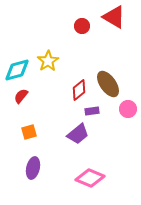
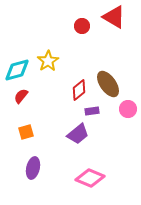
orange square: moved 3 px left
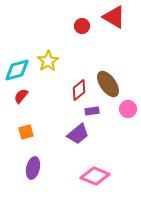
pink diamond: moved 5 px right, 2 px up
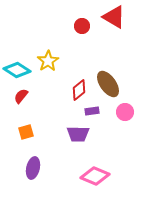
cyan diamond: rotated 48 degrees clockwise
pink circle: moved 3 px left, 3 px down
purple trapezoid: rotated 40 degrees clockwise
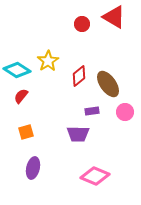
red circle: moved 2 px up
red diamond: moved 14 px up
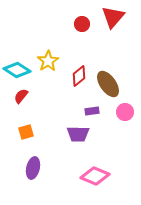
red triangle: moved 1 px left; rotated 40 degrees clockwise
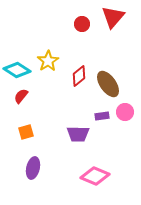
purple rectangle: moved 10 px right, 5 px down
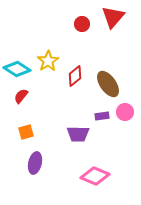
cyan diamond: moved 1 px up
red diamond: moved 4 px left
purple ellipse: moved 2 px right, 5 px up
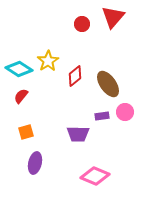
cyan diamond: moved 2 px right
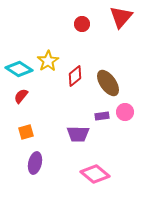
red triangle: moved 8 px right
brown ellipse: moved 1 px up
pink diamond: moved 2 px up; rotated 16 degrees clockwise
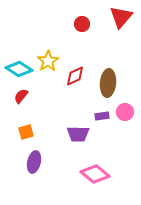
red diamond: rotated 15 degrees clockwise
brown ellipse: rotated 40 degrees clockwise
purple ellipse: moved 1 px left, 1 px up
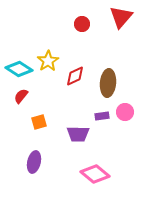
orange square: moved 13 px right, 10 px up
